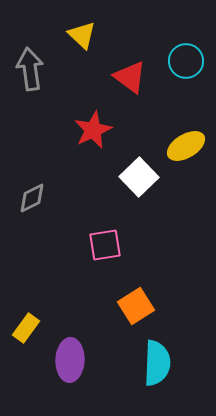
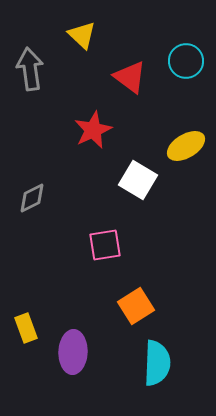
white square: moved 1 px left, 3 px down; rotated 15 degrees counterclockwise
yellow rectangle: rotated 56 degrees counterclockwise
purple ellipse: moved 3 px right, 8 px up
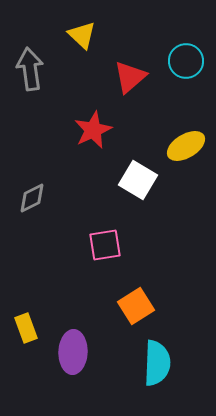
red triangle: rotated 42 degrees clockwise
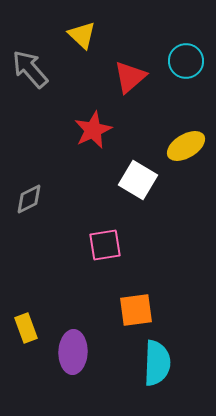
gray arrow: rotated 33 degrees counterclockwise
gray diamond: moved 3 px left, 1 px down
orange square: moved 4 px down; rotated 24 degrees clockwise
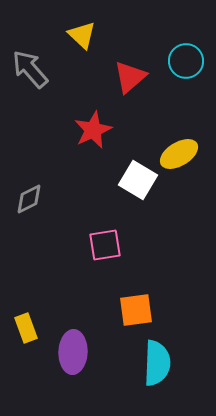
yellow ellipse: moved 7 px left, 8 px down
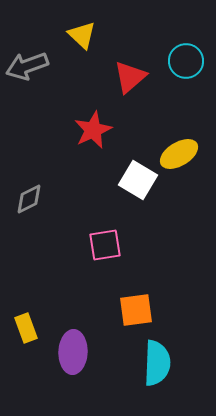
gray arrow: moved 3 px left, 3 px up; rotated 69 degrees counterclockwise
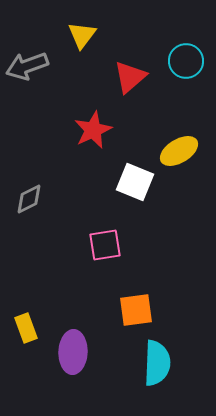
yellow triangle: rotated 24 degrees clockwise
yellow ellipse: moved 3 px up
white square: moved 3 px left, 2 px down; rotated 9 degrees counterclockwise
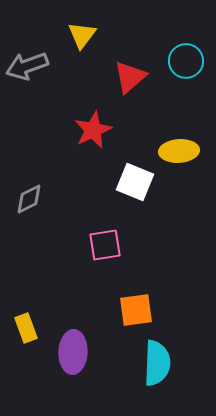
yellow ellipse: rotated 27 degrees clockwise
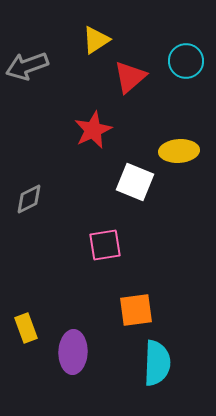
yellow triangle: moved 14 px right, 5 px down; rotated 20 degrees clockwise
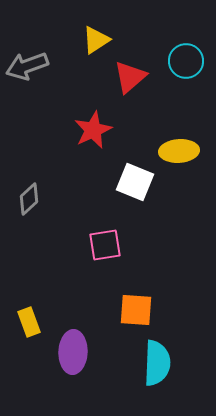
gray diamond: rotated 16 degrees counterclockwise
orange square: rotated 12 degrees clockwise
yellow rectangle: moved 3 px right, 6 px up
